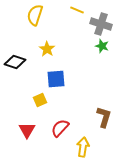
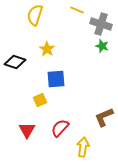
brown L-shape: rotated 130 degrees counterclockwise
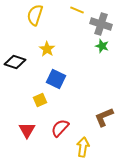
blue square: rotated 30 degrees clockwise
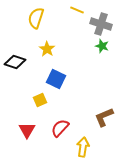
yellow semicircle: moved 1 px right, 3 px down
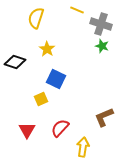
yellow square: moved 1 px right, 1 px up
